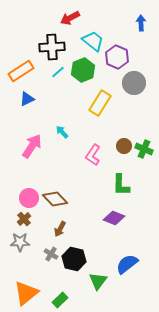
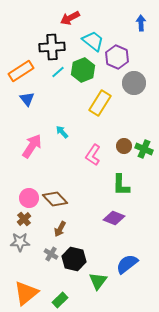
blue triangle: rotated 42 degrees counterclockwise
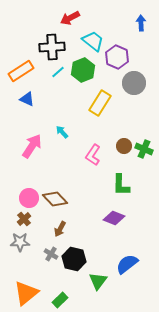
blue triangle: rotated 28 degrees counterclockwise
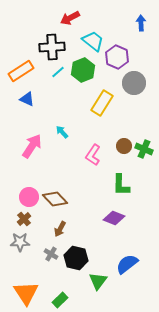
yellow rectangle: moved 2 px right
pink circle: moved 1 px up
black hexagon: moved 2 px right, 1 px up
orange triangle: rotated 24 degrees counterclockwise
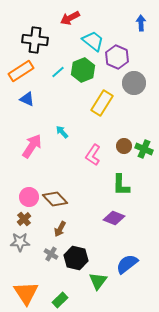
black cross: moved 17 px left, 7 px up; rotated 10 degrees clockwise
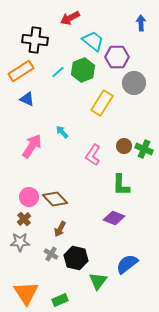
purple hexagon: rotated 25 degrees counterclockwise
green rectangle: rotated 21 degrees clockwise
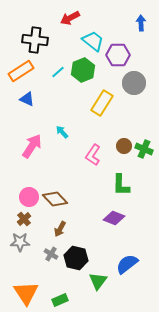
purple hexagon: moved 1 px right, 2 px up
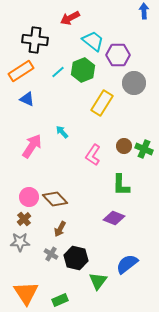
blue arrow: moved 3 px right, 12 px up
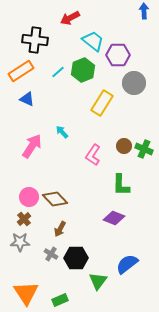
black hexagon: rotated 15 degrees counterclockwise
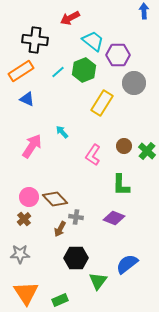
green hexagon: moved 1 px right
green cross: moved 3 px right, 2 px down; rotated 18 degrees clockwise
gray star: moved 12 px down
gray cross: moved 25 px right, 37 px up; rotated 24 degrees counterclockwise
